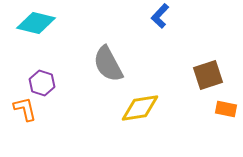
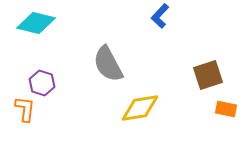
orange L-shape: rotated 20 degrees clockwise
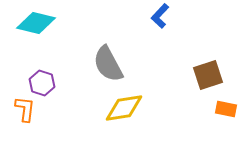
yellow diamond: moved 16 px left
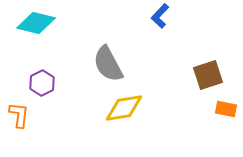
purple hexagon: rotated 15 degrees clockwise
orange L-shape: moved 6 px left, 6 px down
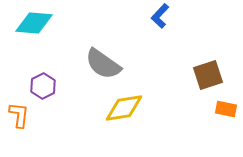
cyan diamond: moved 2 px left; rotated 9 degrees counterclockwise
gray semicircle: moved 5 px left; rotated 27 degrees counterclockwise
purple hexagon: moved 1 px right, 3 px down
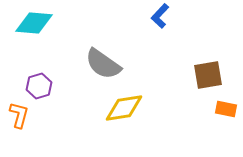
brown square: rotated 8 degrees clockwise
purple hexagon: moved 4 px left; rotated 10 degrees clockwise
orange L-shape: rotated 8 degrees clockwise
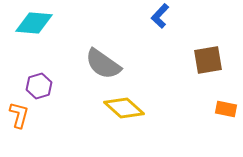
brown square: moved 15 px up
yellow diamond: rotated 51 degrees clockwise
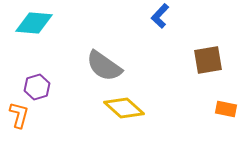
gray semicircle: moved 1 px right, 2 px down
purple hexagon: moved 2 px left, 1 px down
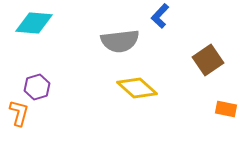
brown square: rotated 24 degrees counterclockwise
gray semicircle: moved 16 px right, 25 px up; rotated 42 degrees counterclockwise
yellow diamond: moved 13 px right, 20 px up
orange L-shape: moved 2 px up
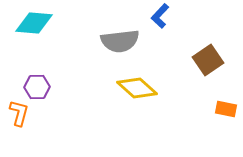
purple hexagon: rotated 15 degrees clockwise
